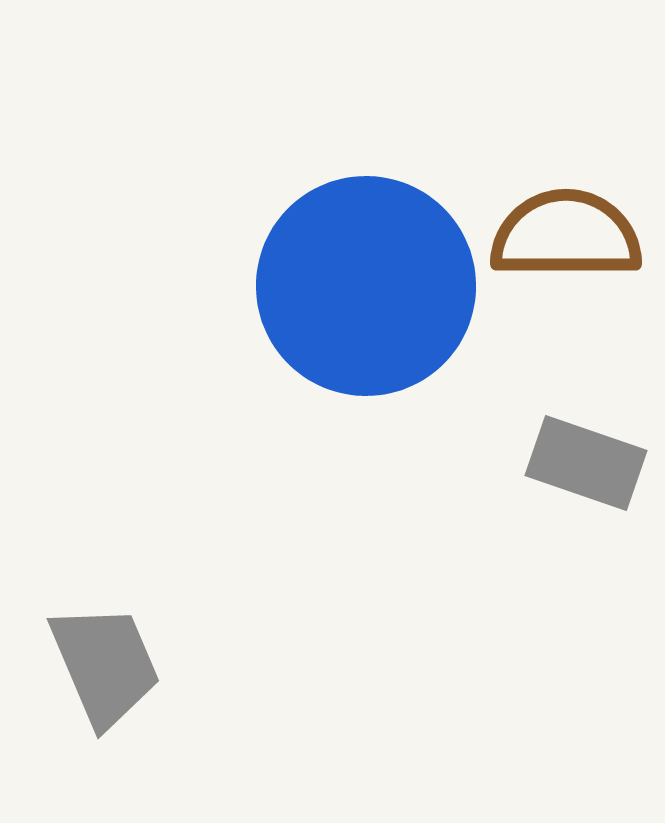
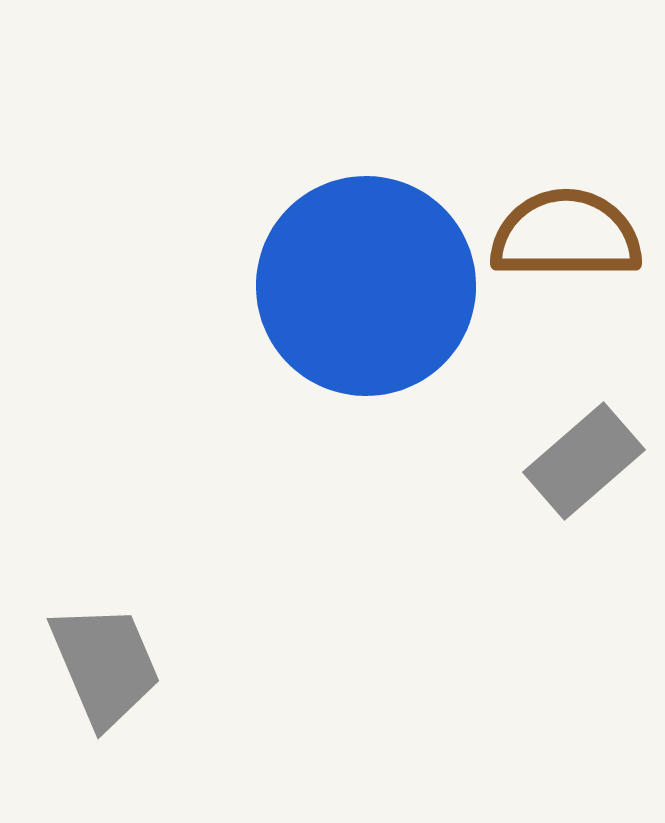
gray rectangle: moved 2 px left, 2 px up; rotated 60 degrees counterclockwise
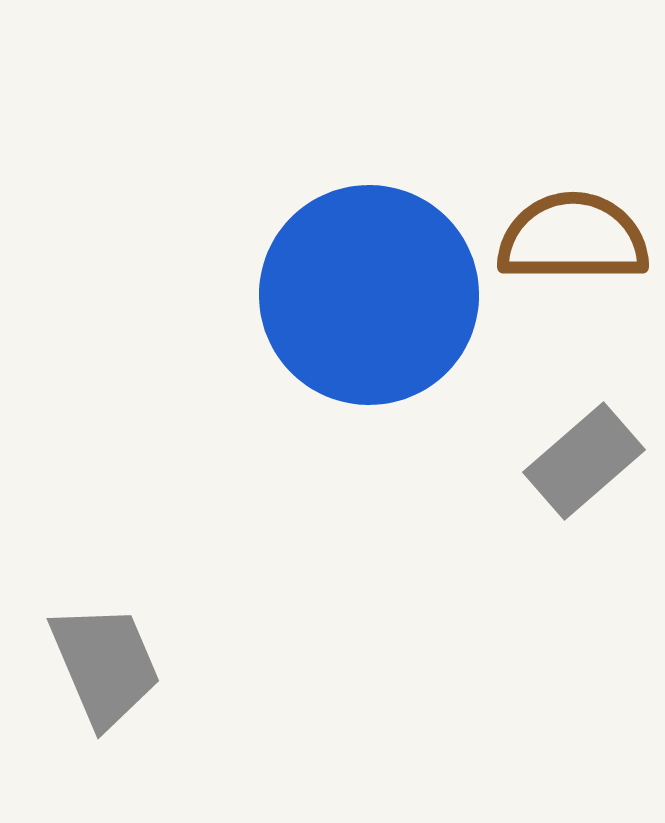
brown semicircle: moved 7 px right, 3 px down
blue circle: moved 3 px right, 9 px down
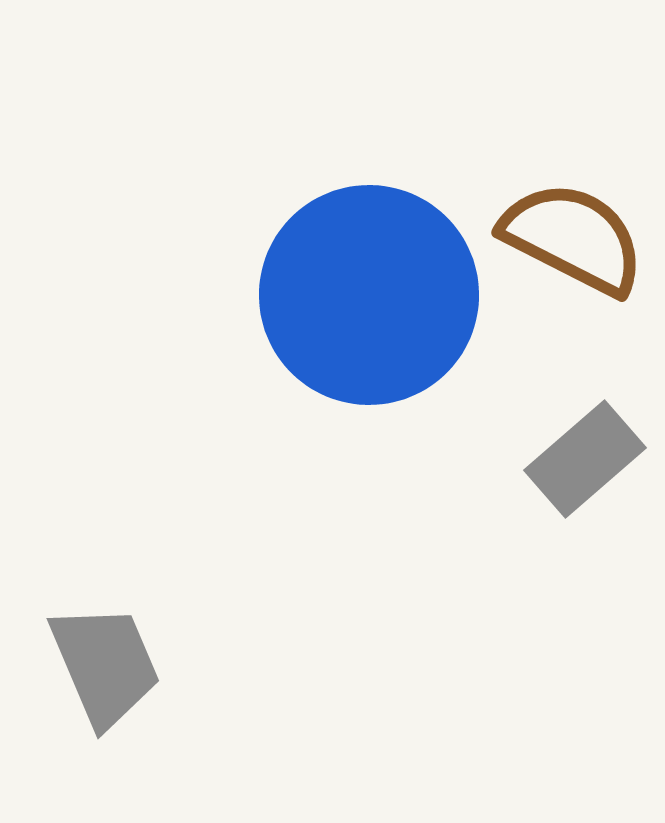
brown semicircle: rotated 27 degrees clockwise
gray rectangle: moved 1 px right, 2 px up
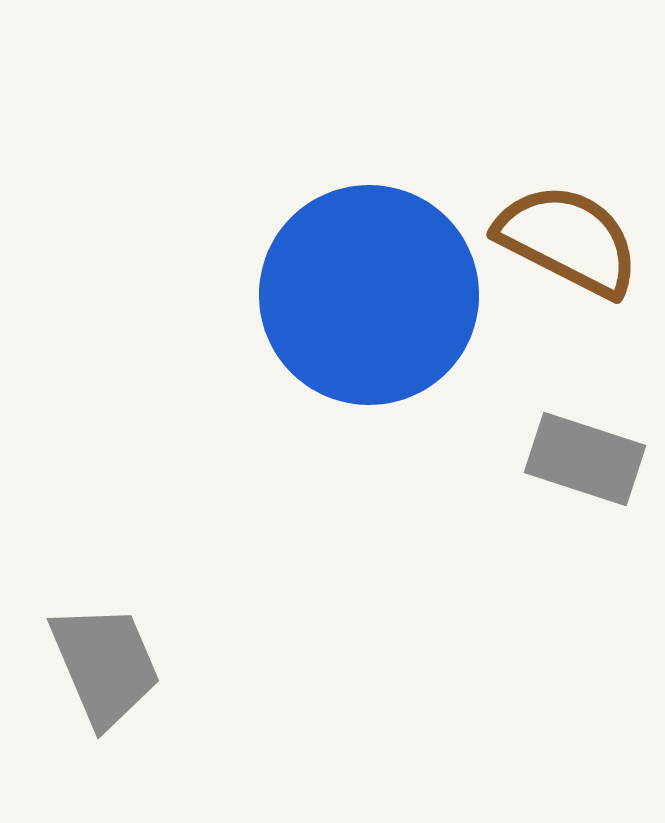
brown semicircle: moved 5 px left, 2 px down
gray rectangle: rotated 59 degrees clockwise
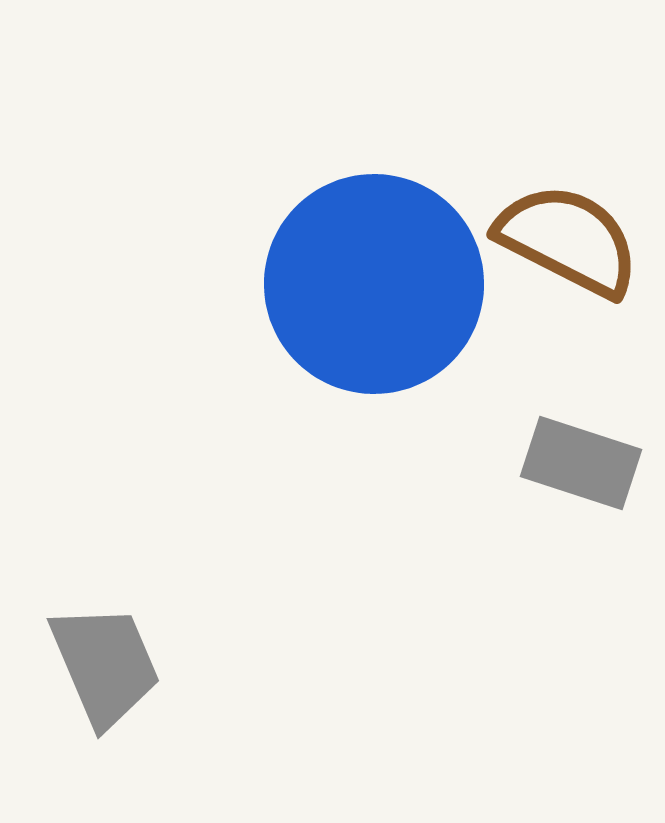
blue circle: moved 5 px right, 11 px up
gray rectangle: moved 4 px left, 4 px down
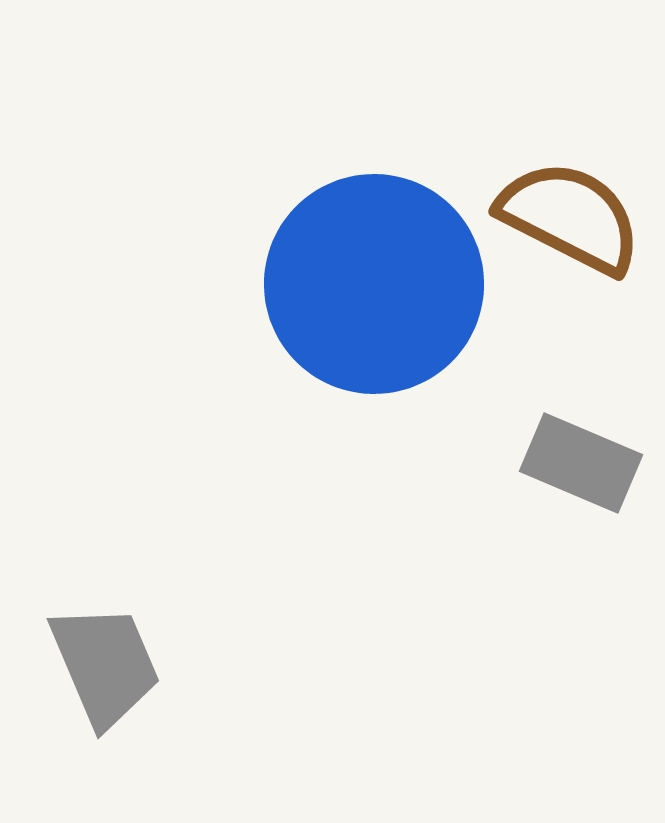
brown semicircle: moved 2 px right, 23 px up
gray rectangle: rotated 5 degrees clockwise
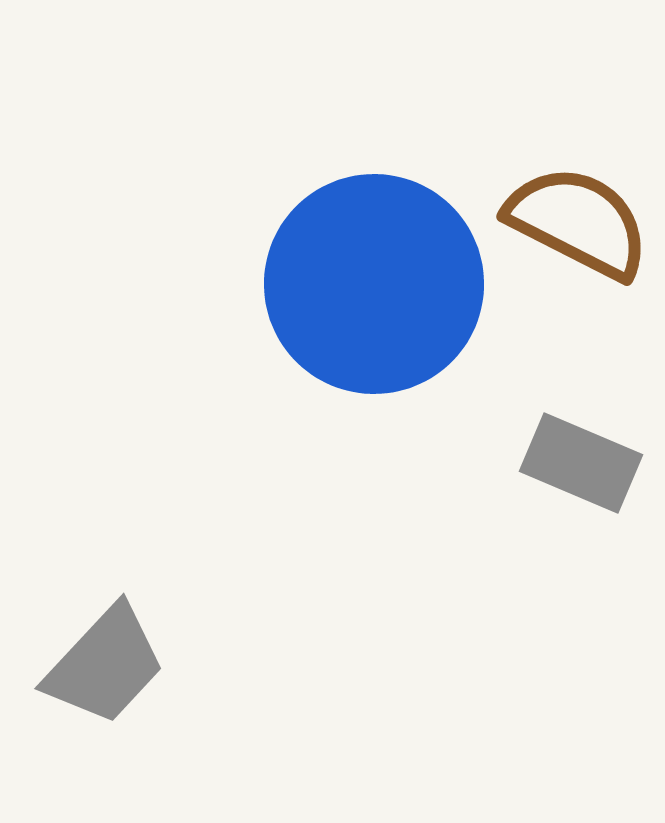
brown semicircle: moved 8 px right, 5 px down
gray trapezoid: rotated 66 degrees clockwise
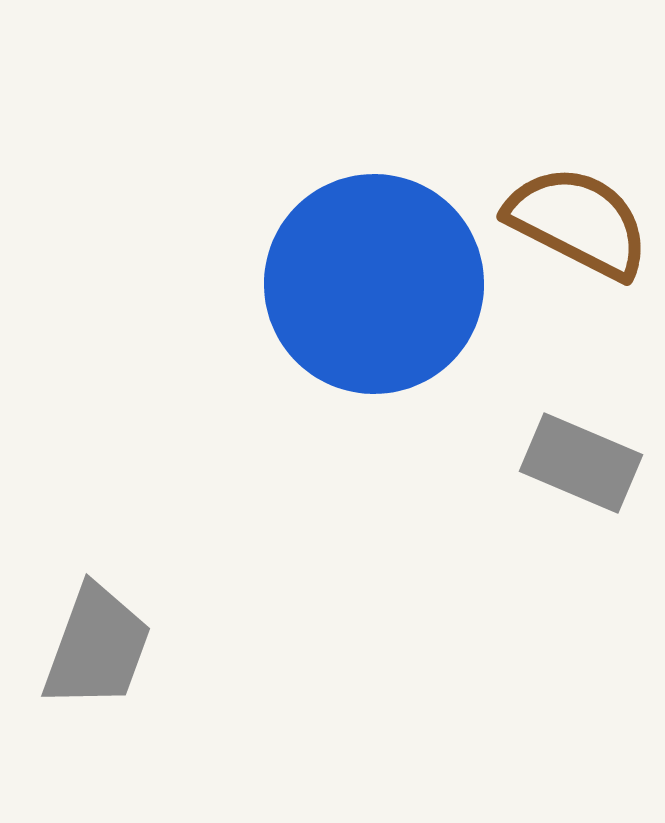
gray trapezoid: moved 8 px left, 18 px up; rotated 23 degrees counterclockwise
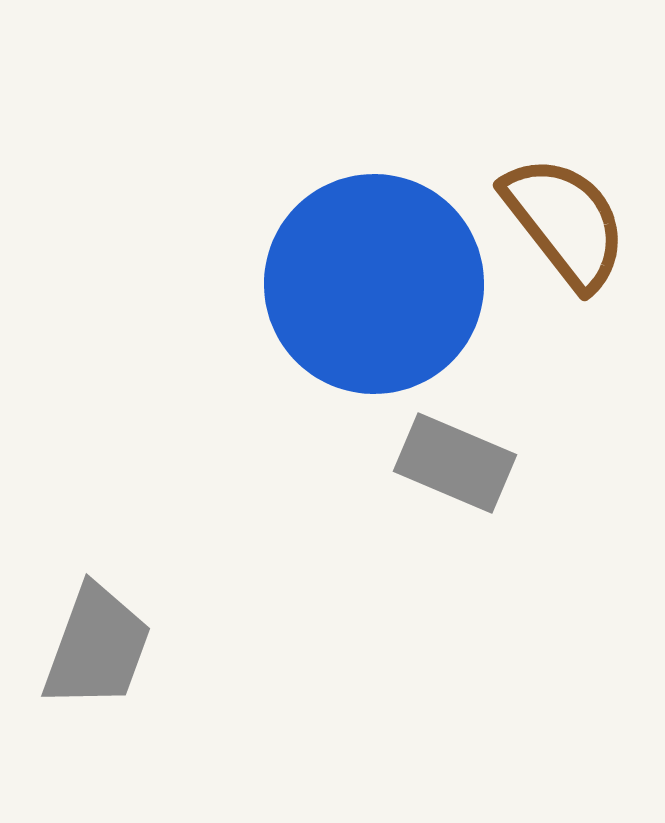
brown semicircle: moved 13 px left; rotated 25 degrees clockwise
gray rectangle: moved 126 px left
